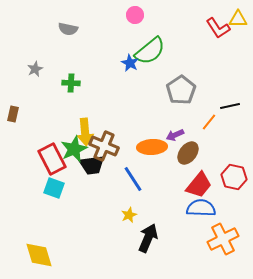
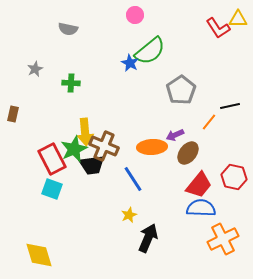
cyan square: moved 2 px left, 1 px down
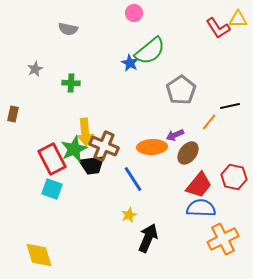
pink circle: moved 1 px left, 2 px up
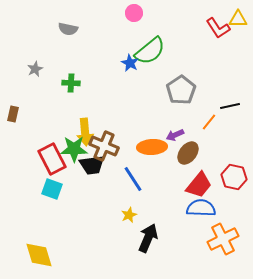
green star: rotated 24 degrees clockwise
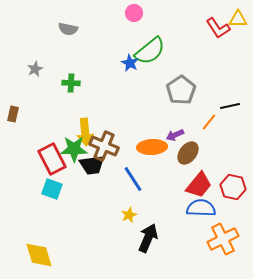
red hexagon: moved 1 px left, 10 px down
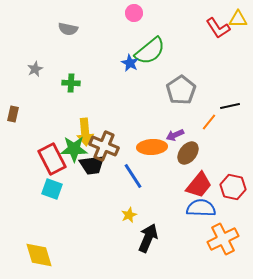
blue line: moved 3 px up
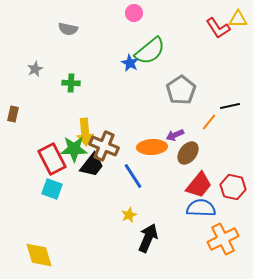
black trapezoid: rotated 44 degrees counterclockwise
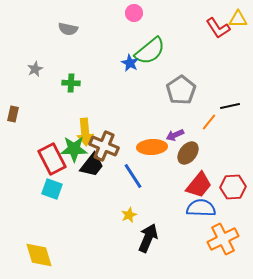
red hexagon: rotated 15 degrees counterclockwise
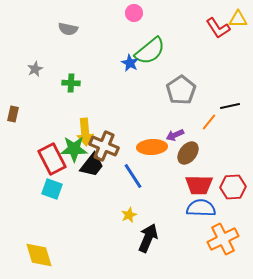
red trapezoid: rotated 52 degrees clockwise
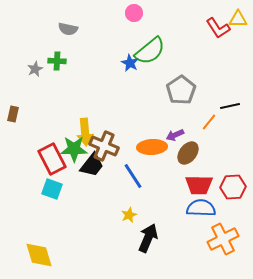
green cross: moved 14 px left, 22 px up
